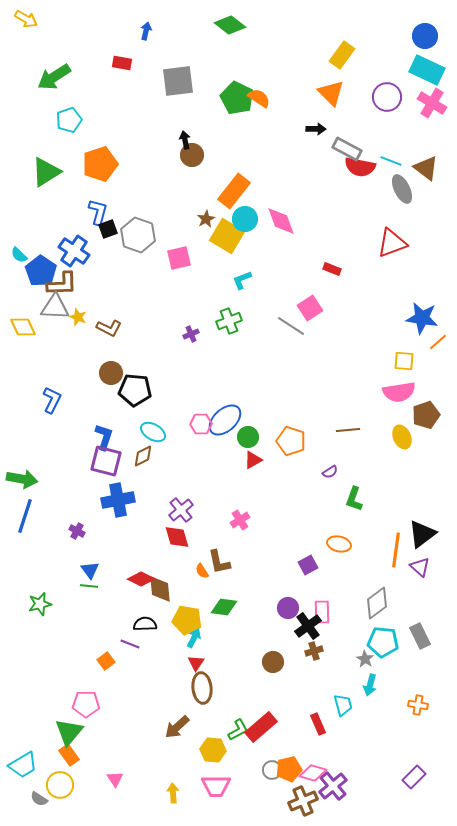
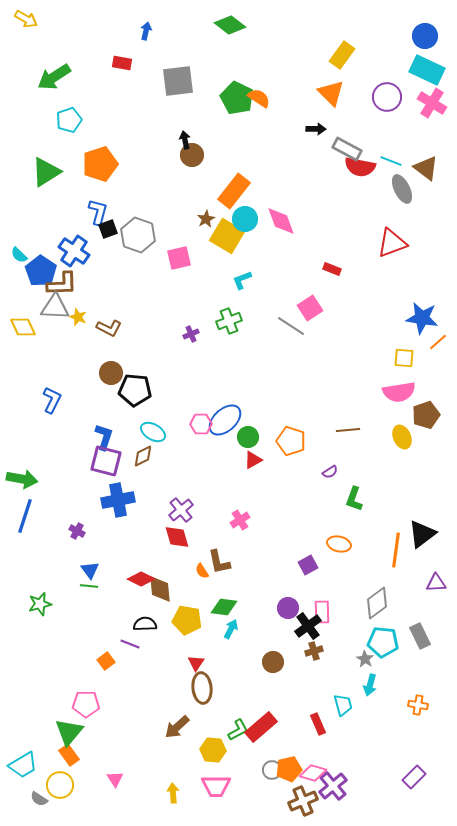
yellow square at (404, 361): moved 3 px up
purple triangle at (420, 567): moved 16 px right, 16 px down; rotated 45 degrees counterclockwise
cyan arrow at (194, 638): moved 37 px right, 9 px up
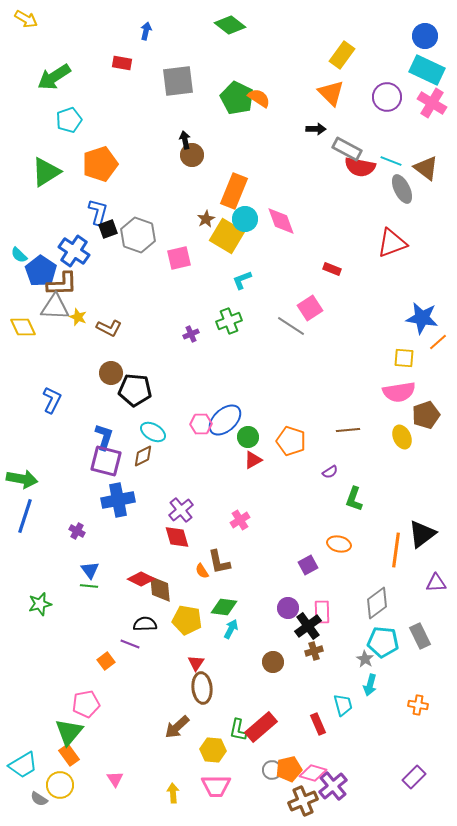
orange rectangle at (234, 191): rotated 16 degrees counterclockwise
pink pentagon at (86, 704): rotated 12 degrees counterclockwise
green L-shape at (238, 730): rotated 130 degrees clockwise
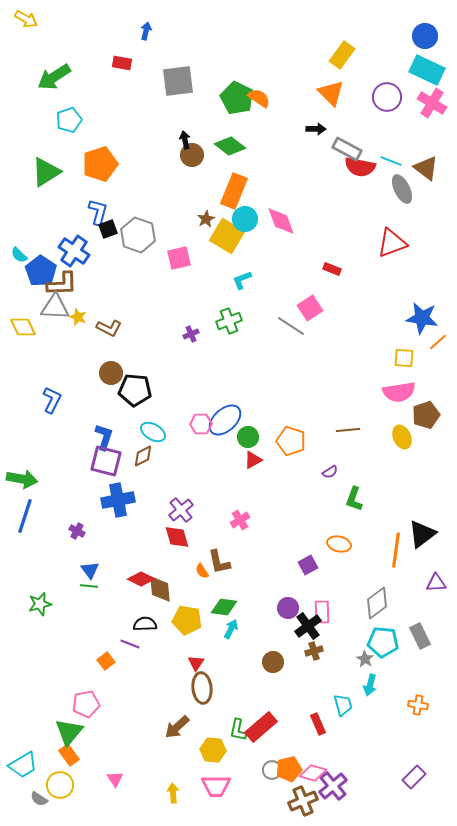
green diamond at (230, 25): moved 121 px down
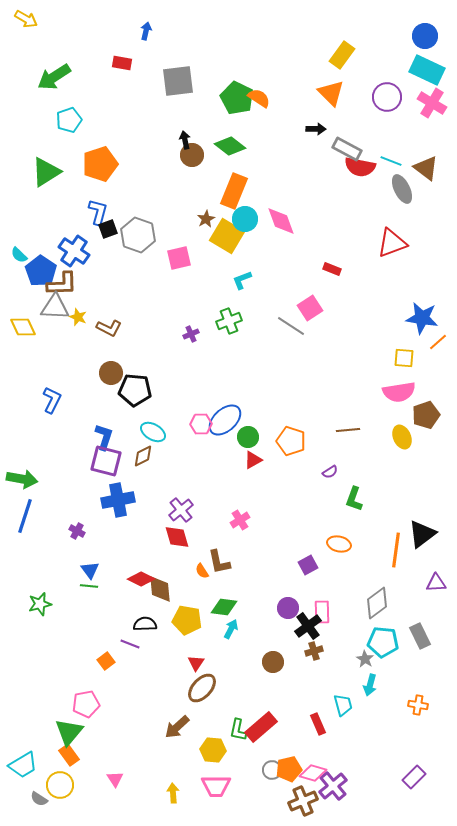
brown ellipse at (202, 688): rotated 48 degrees clockwise
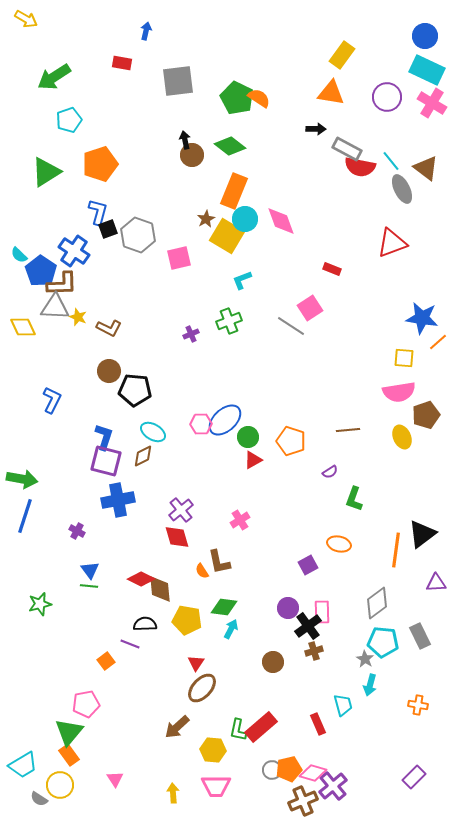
orange triangle at (331, 93): rotated 36 degrees counterclockwise
cyan line at (391, 161): rotated 30 degrees clockwise
brown circle at (111, 373): moved 2 px left, 2 px up
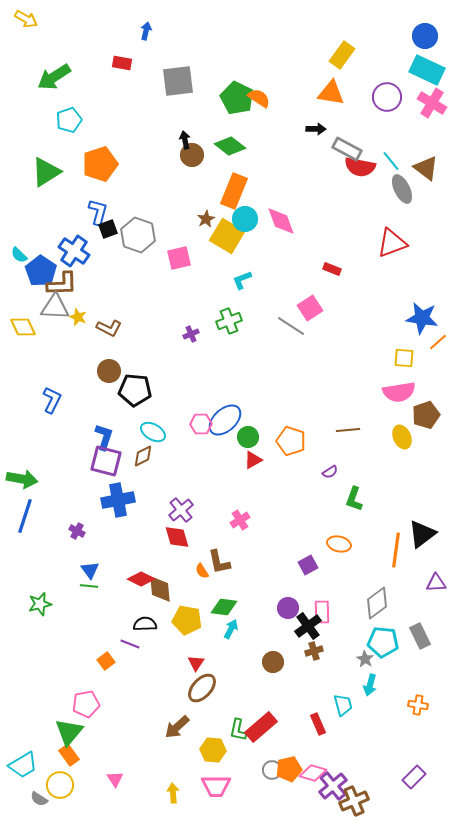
brown cross at (303, 801): moved 51 px right
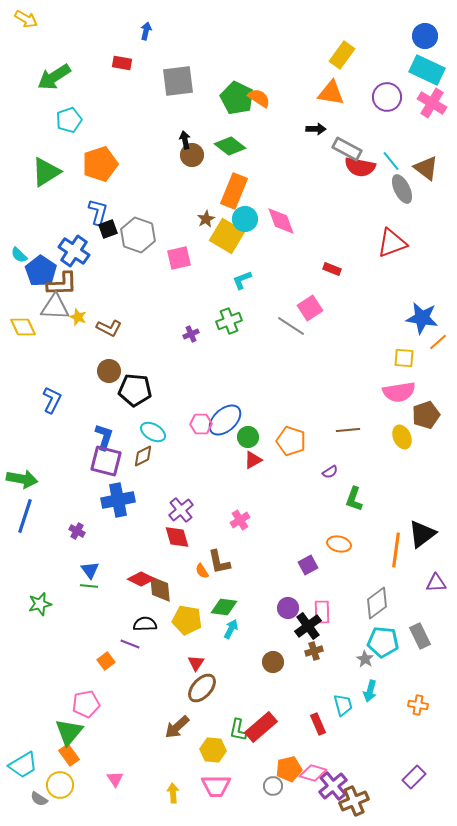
cyan arrow at (370, 685): moved 6 px down
gray circle at (272, 770): moved 1 px right, 16 px down
